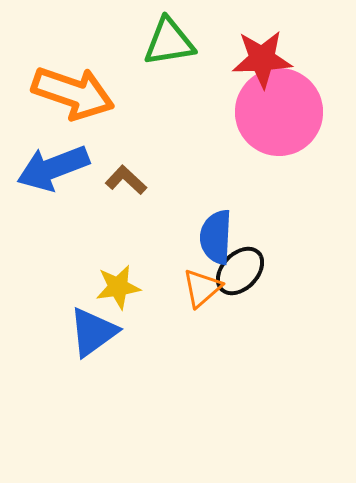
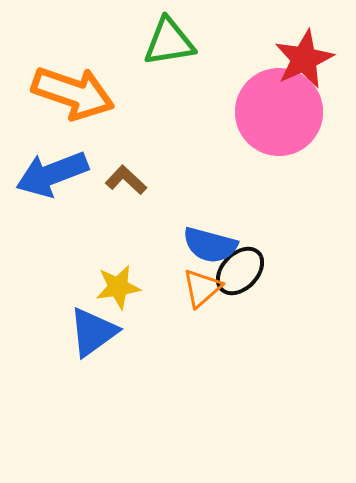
red star: moved 42 px right; rotated 22 degrees counterclockwise
blue arrow: moved 1 px left, 6 px down
blue semicircle: moved 6 px left, 8 px down; rotated 78 degrees counterclockwise
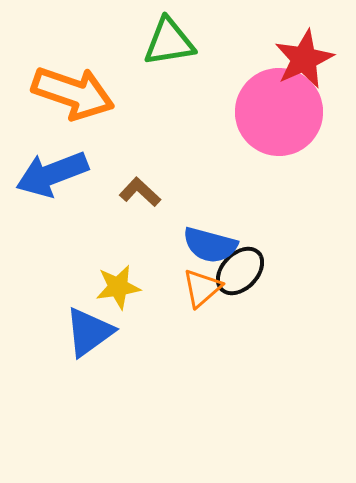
brown L-shape: moved 14 px right, 12 px down
blue triangle: moved 4 px left
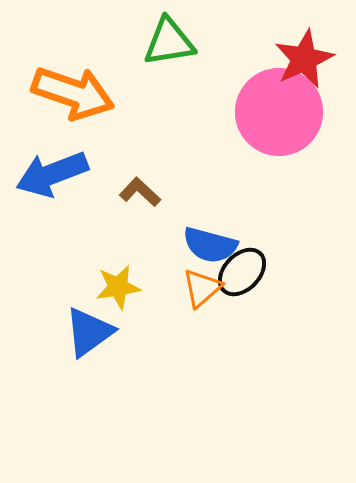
black ellipse: moved 2 px right, 1 px down
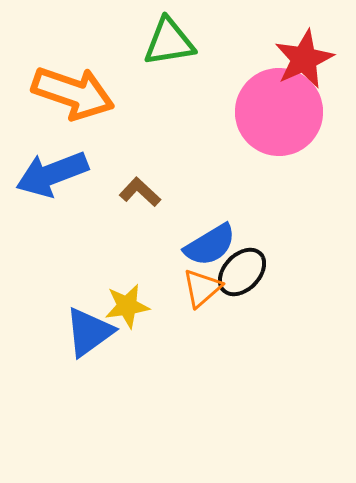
blue semicircle: rotated 46 degrees counterclockwise
yellow star: moved 9 px right, 19 px down
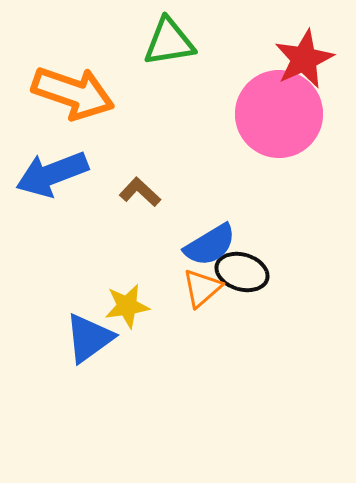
pink circle: moved 2 px down
black ellipse: rotated 63 degrees clockwise
blue triangle: moved 6 px down
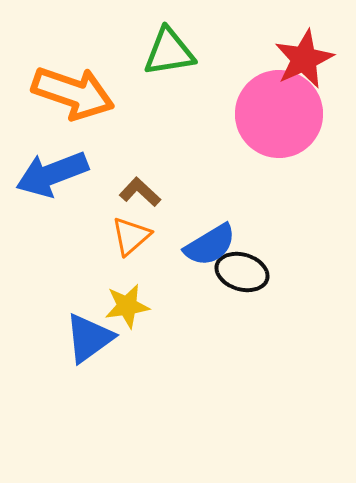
green triangle: moved 10 px down
orange triangle: moved 71 px left, 52 px up
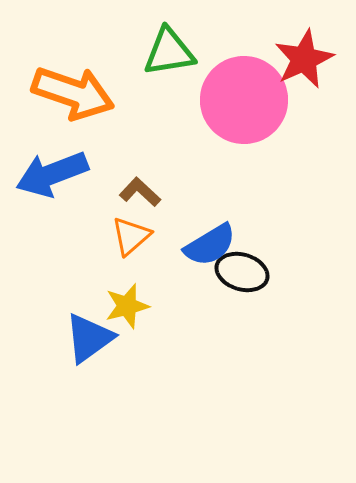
pink circle: moved 35 px left, 14 px up
yellow star: rotated 6 degrees counterclockwise
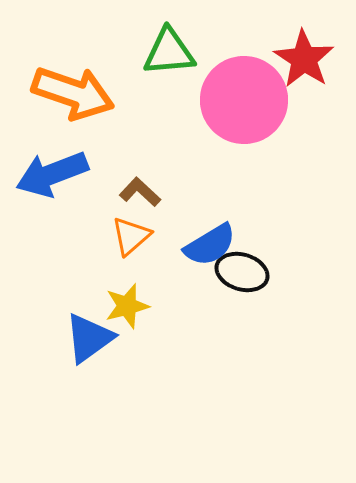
green triangle: rotated 4 degrees clockwise
red star: rotated 14 degrees counterclockwise
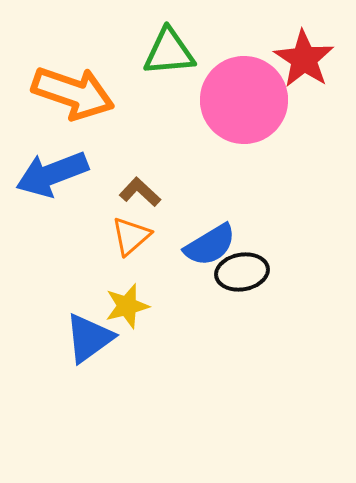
black ellipse: rotated 27 degrees counterclockwise
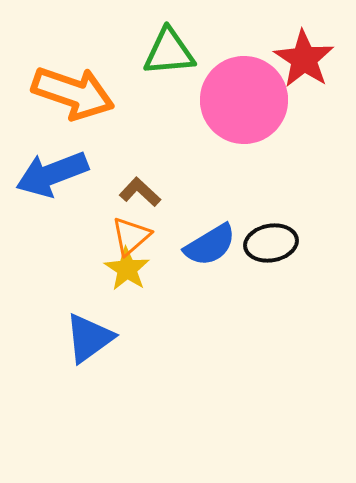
black ellipse: moved 29 px right, 29 px up
yellow star: moved 37 px up; rotated 24 degrees counterclockwise
